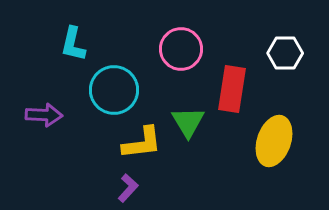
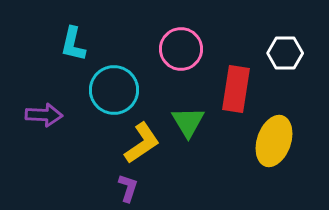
red rectangle: moved 4 px right
yellow L-shape: rotated 27 degrees counterclockwise
purple L-shape: rotated 24 degrees counterclockwise
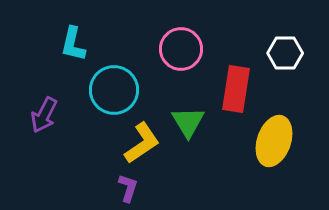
purple arrow: rotated 114 degrees clockwise
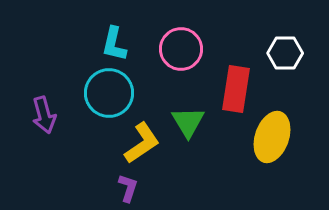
cyan L-shape: moved 41 px right
cyan circle: moved 5 px left, 3 px down
purple arrow: rotated 42 degrees counterclockwise
yellow ellipse: moved 2 px left, 4 px up
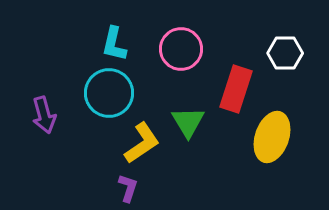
red rectangle: rotated 9 degrees clockwise
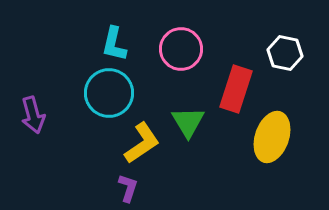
white hexagon: rotated 12 degrees clockwise
purple arrow: moved 11 px left
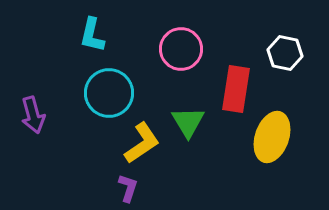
cyan L-shape: moved 22 px left, 9 px up
red rectangle: rotated 9 degrees counterclockwise
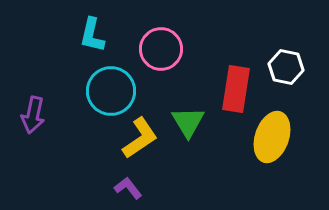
pink circle: moved 20 px left
white hexagon: moved 1 px right, 14 px down
cyan circle: moved 2 px right, 2 px up
purple arrow: rotated 27 degrees clockwise
yellow L-shape: moved 2 px left, 5 px up
purple L-shape: rotated 56 degrees counterclockwise
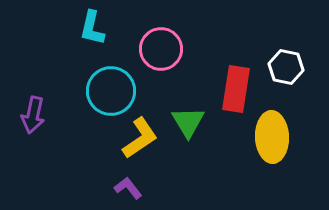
cyan L-shape: moved 7 px up
yellow ellipse: rotated 21 degrees counterclockwise
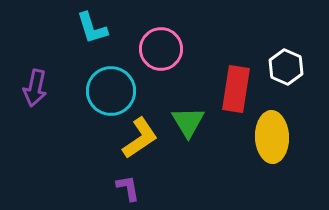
cyan L-shape: rotated 30 degrees counterclockwise
white hexagon: rotated 12 degrees clockwise
purple arrow: moved 2 px right, 27 px up
purple L-shape: rotated 28 degrees clockwise
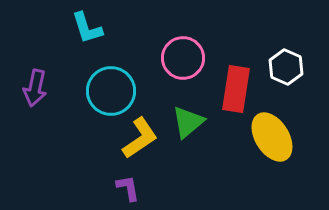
cyan L-shape: moved 5 px left
pink circle: moved 22 px right, 9 px down
green triangle: rotated 21 degrees clockwise
yellow ellipse: rotated 30 degrees counterclockwise
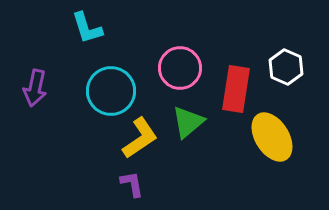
pink circle: moved 3 px left, 10 px down
purple L-shape: moved 4 px right, 4 px up
